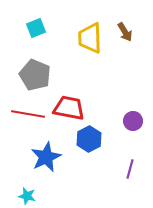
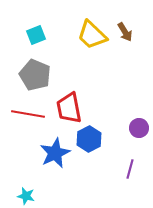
cyan square: moved 7 px down
yellow trapezoid: moved 2 px right, 3 px up; rotated 44 degrees counterclockwise
red trapezoid: rotated 112 degrees counterclockwise
purple circle: moved 6 px right, 7 px down
blue star: moved 9 px right, 4 px up
cyan star: moved 1 px left
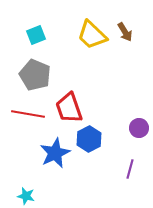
red trapezoid: rotated 8 degrees counterclockwise
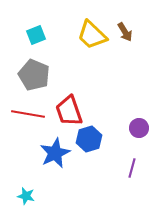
gray pentagon: moved 1 px left
red trapezoid: moved 3 px down
blue hexagon: rotated 10 degrees clockwise
purple line: moved 2 px right, 1 px up
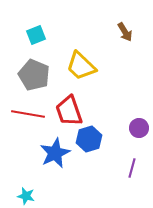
yellow trapezoid: moved 11 px left, 31 px down
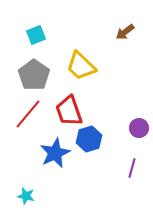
brown arrow: rotated 84 degrees clockwise
gray pentagon: rotated 12 degrees clockwise
red line: rotated 60 degrees counterclockwise
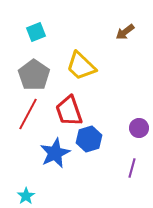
cyan square: moved 3 px up
red line: rotated 12 degrees counterclockwise
cyan star: rotated 24 degrees clockwise
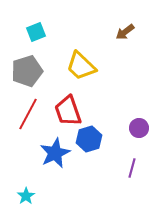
gray pentagon: moved 7 px left, 4 px up; rotated 20 degrees clockwise
red trapezoid: moved 1 px left
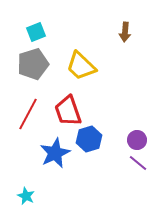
brown arrow: rotated 48 degrees counterclockwise
gray pentagon: moved 6 px right, 7 px up
purple circle: moved 2 px left, 12 px down
purple line: moved 6 px right, 5 px up; rotated 66 degrees counterclockwise
cyan star: rotated 12 degrees counterclockwise
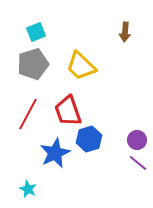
cyan star: moved 2 px right, 7 px up
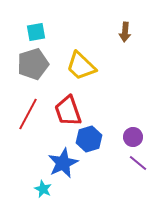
cyan square: rotated 12 degrees clockwise
purple circle: moved 4 px left, 3 px up
blue star: moved 8 px right, 10 px down
cyan star: moved 15 px right
